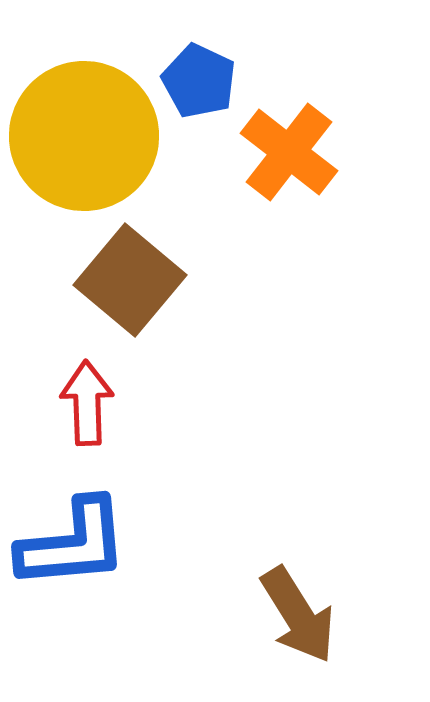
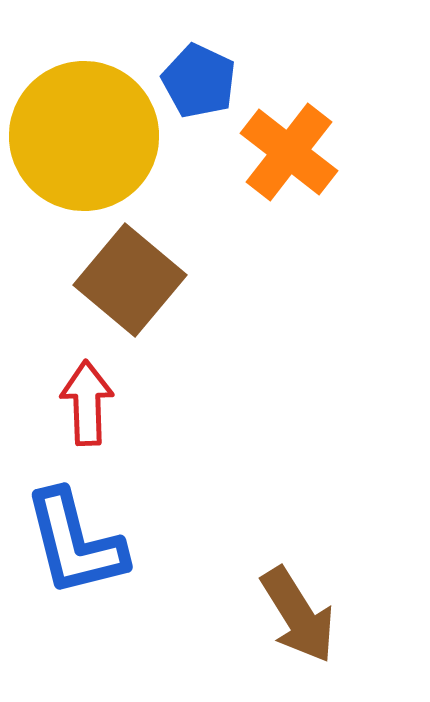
blue L-shape: moved 2 px right, 1 px up; rotated 81 degrees clockwise
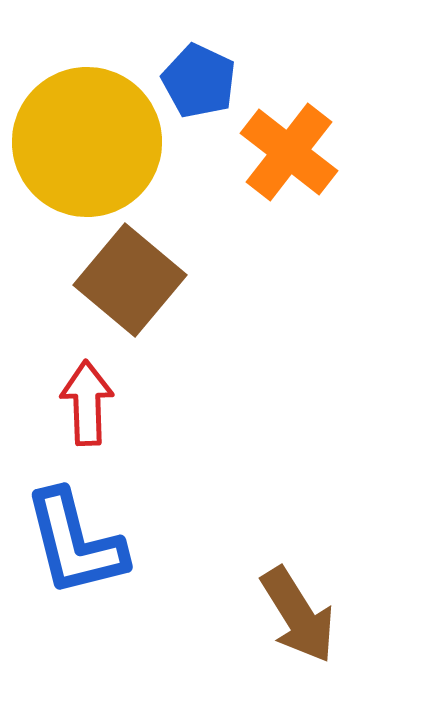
yellow circle: moved 3 px right, 6 px down
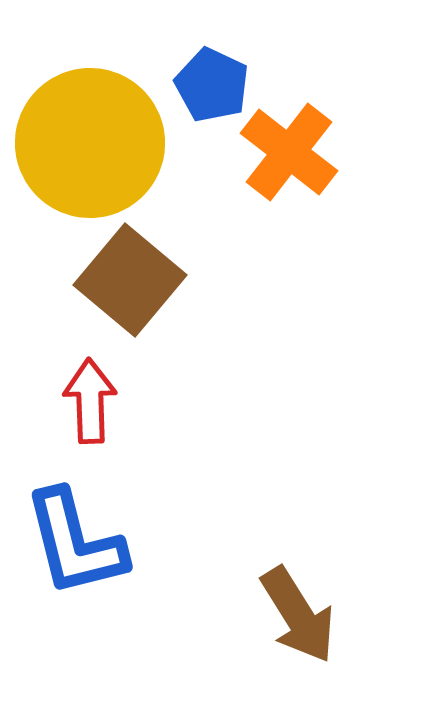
blue pentagon: moved 13 px right, 4 px down
yellow circle: moved 3 px right, 1 px down
red arrow: moved 3 px right, 2 px up
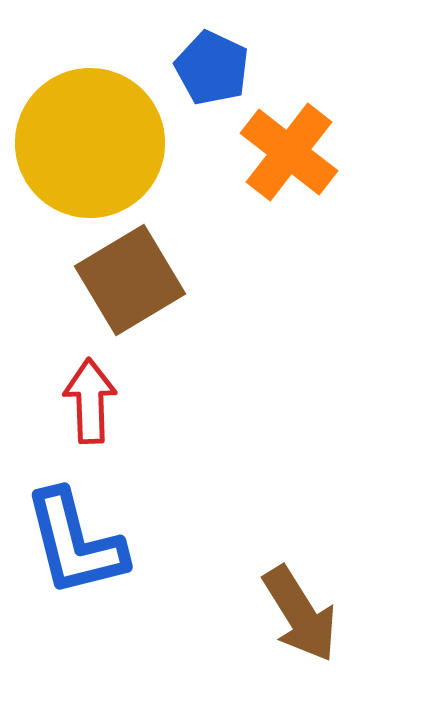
blue pentagon: moved 17 px up
brown square: rotated 19 degrees clockwise
brown arrow: moved 2 px right, 1 px up
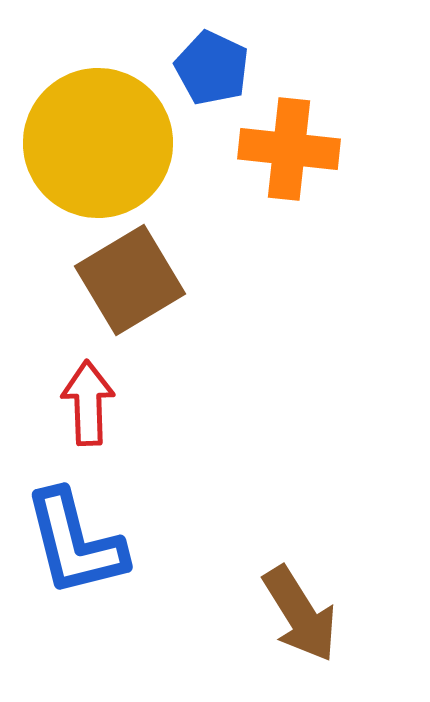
yellow circle: moved 8 px right
orange cross: moved 3 px up; rotated 32 degrees counterclockwise
red arrow: moved 2 px left, 2 px down
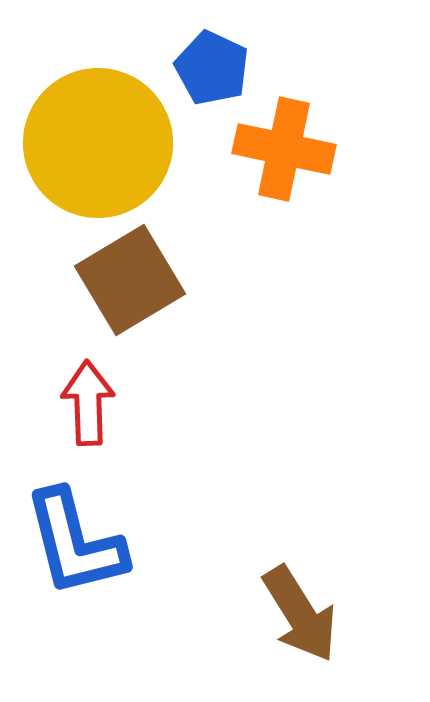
orange cross: moved 5 px left; rotated 6 degrees clockwise
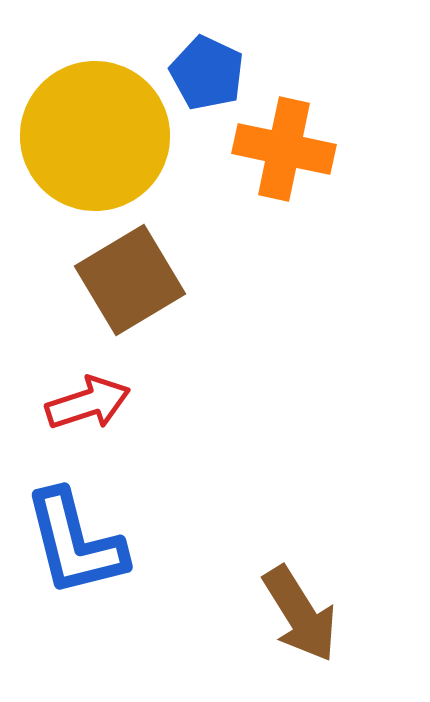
blue pentagon: moved 5 px left, 5 px down
yellow circle: moved 3 px left, 7 px up
red arrow: rotated 74 degrees clockwise
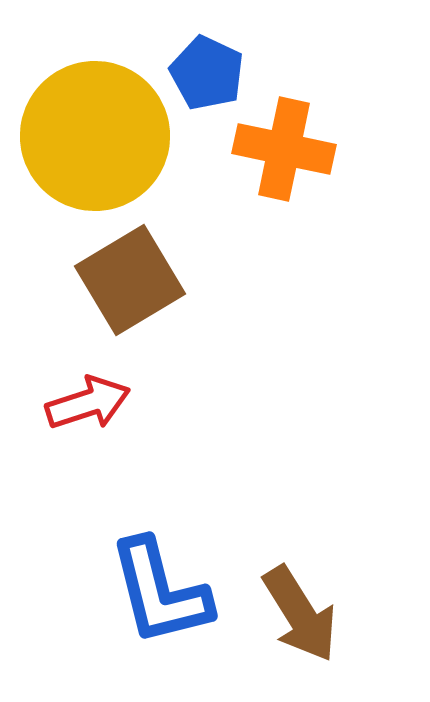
blue L-shape: moved 85 px right, 49 px down
